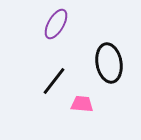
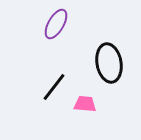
black line: moved 6 px down
pink trapezoid: moved 3 px right
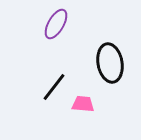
black ellipse: moved 1 px right
pink trapezoid: moved 2 px left
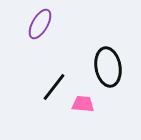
purple ellipse: moved 16 px left
black ellipse: moved 2 px left, 4 px down
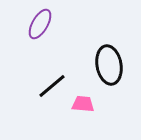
black ellipse: moved 1 px right, 2 px up
black line: moved 2 px left, 1 px up; rotated 12 degrees clockwise
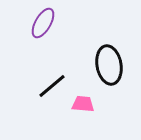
purple ellipse: moved 3 px right, 1 px up
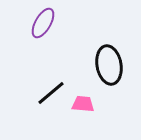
black line: moved 1 px left, 7 px down
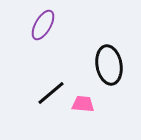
purple ellipse: moved 2 px down
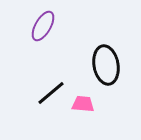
purple ellipse: moved 1 px down
black ellipse: moved 3 px left
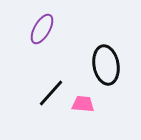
purple ellipse: moved 1 px left, 3 px down
black line: rotated 8 degrees counterclockwise
